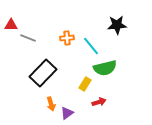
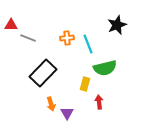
black star: rotated 18 degrees counterclockwise
cyan line: moved 3 px left, 2 px up; rotated 18 degrees clockwise
yellow rectangle: rotated 16 degrees counterclockwise
red arrow: rotated 80 degrees counterclockwise
purple triangle: rotated 24 degrees counterclockwise
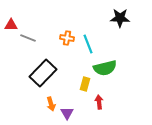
black star: moved 3 px right, 7 px up; rotated 24 degrees clockwise
orange cross: rotated 16 degrees clockwise
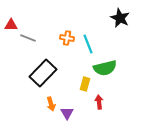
black star: rotated 24 degrees clockwise
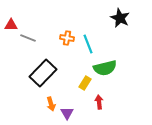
yellow rectangle: moved 1 px up; rotated 16 degrees clockwise
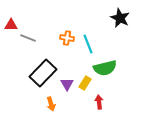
purple triangle: moved 29 px up
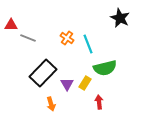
orange cross: rotated 24 degrees clockwise
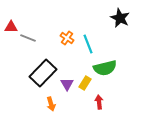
red triangle: moved 2 px down
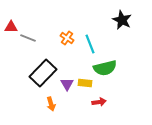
black star: moved 2 px right, 2 px down
cyan line: moved 2 px right
yellow rectangle: rotated 64 degrees clockwise
red arrow: rotated 88 degrees clockwise
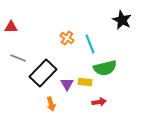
gray line: moved 10 px left, 20 px down
yellow rectangle: moved 1 px up
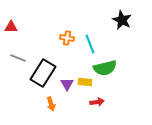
orange cross: rotated 24 degrees counterclockwise
black rectangle: rotated 12 degrees counterclockwise
red arrow: moved 2 px left
